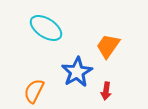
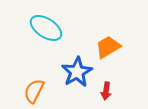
orange trapezoid: moved 1 px down; rotated 24 degrees clockwise
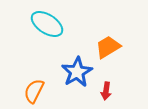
cyan ellipse: moved 1 px right, 4 px up
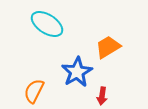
red arrow: moved 4 px left, 5 px down
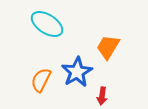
orange trapezoid: rotated 28 degrees counterclockwise
orange semicircle: moved 7 px right, 11 px up
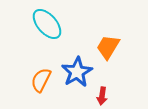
cyan ellipse: rotated 16 degrees clockwise
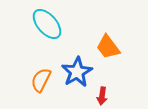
orange trapezoid: rotated 68 degrees counterclockwise
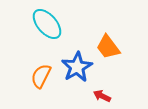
blue star: moved 5 px up
orange semicircle: moved 4 px up
red arrow: rotated 108 degrees clockwise
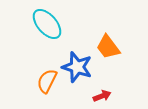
blue star: rotated 24 degrees counterclockwise
orange semicircle: moved 6 px right, 5 px down
red arrow: rotated 132 degrees clockwise
